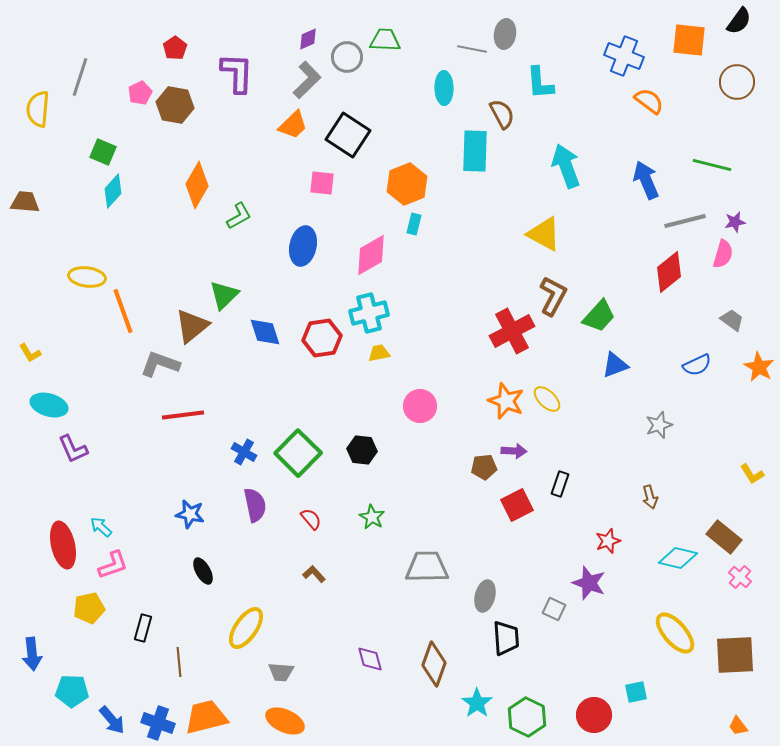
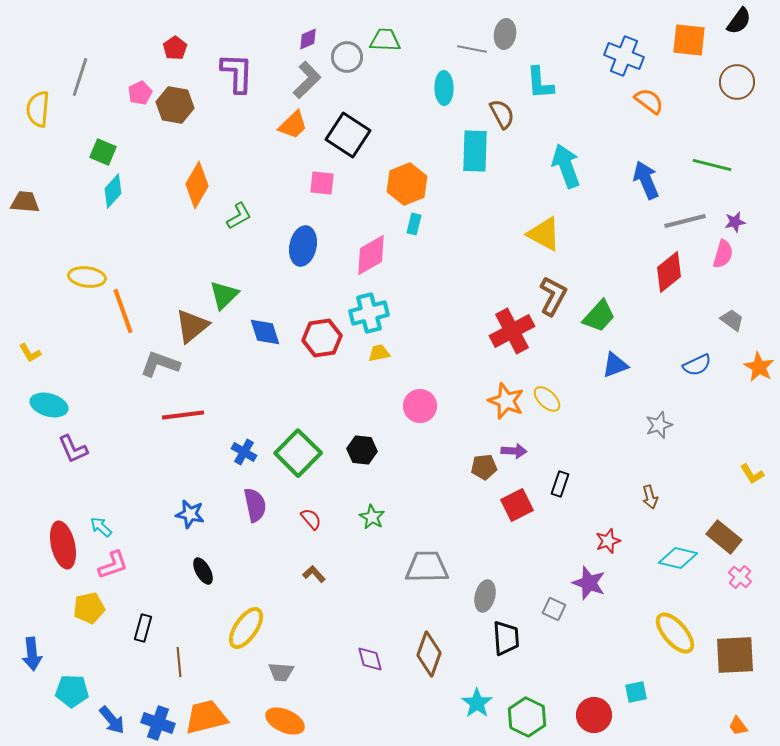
brown diamond at (434, 664): moved 5 px left, 10 px up
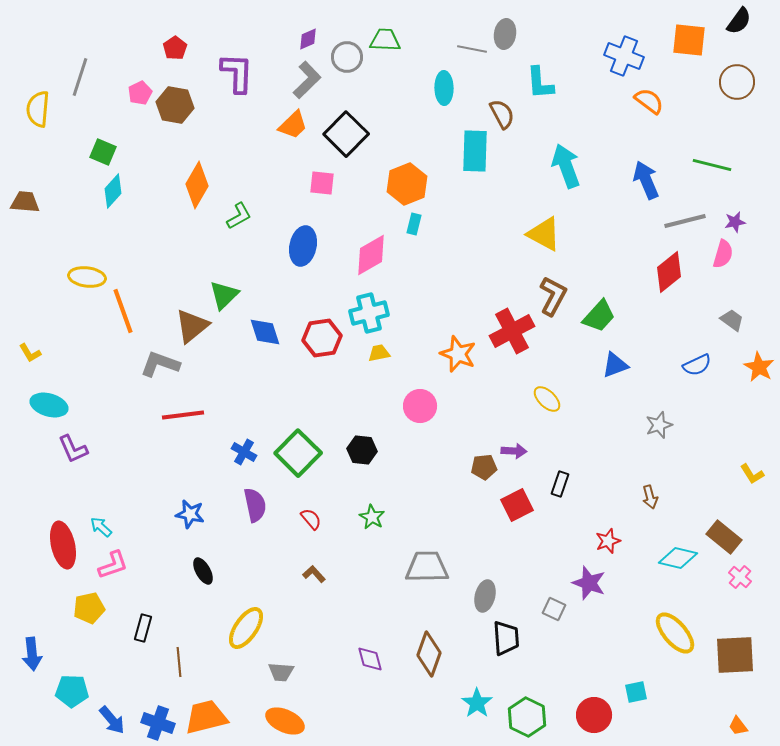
black square at (348, 135): moved 2 px left, 1 px up; rotated 12 degrees clockwise
orange star at (506, 401): moved 48 px left, 47 px up
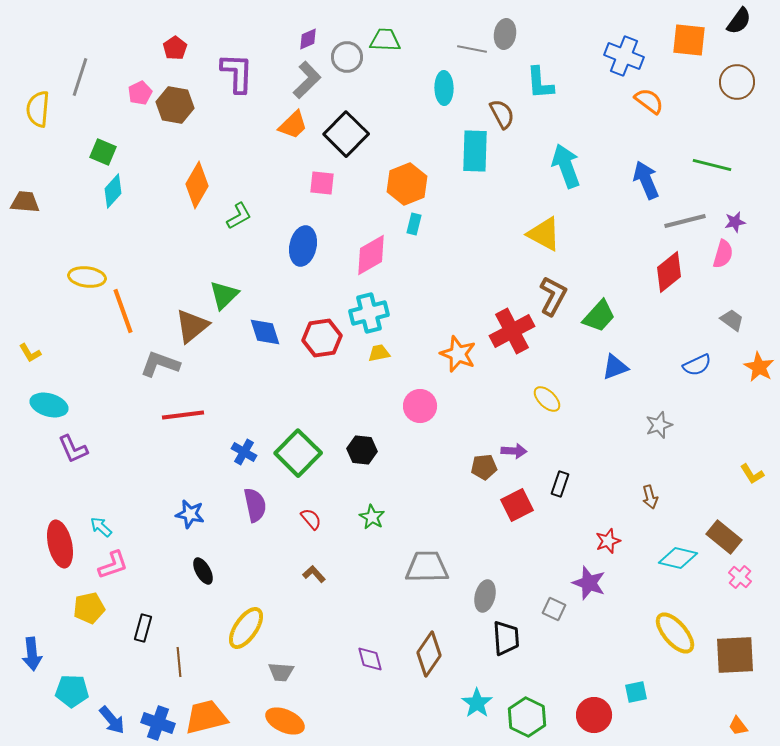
blue triangle at (615, 365): moved 2 px down
red ellipse at (63, 545): moved 3 px left, 1 px up
brown diamond at (429, 654): rotated 15 degrees clockwise
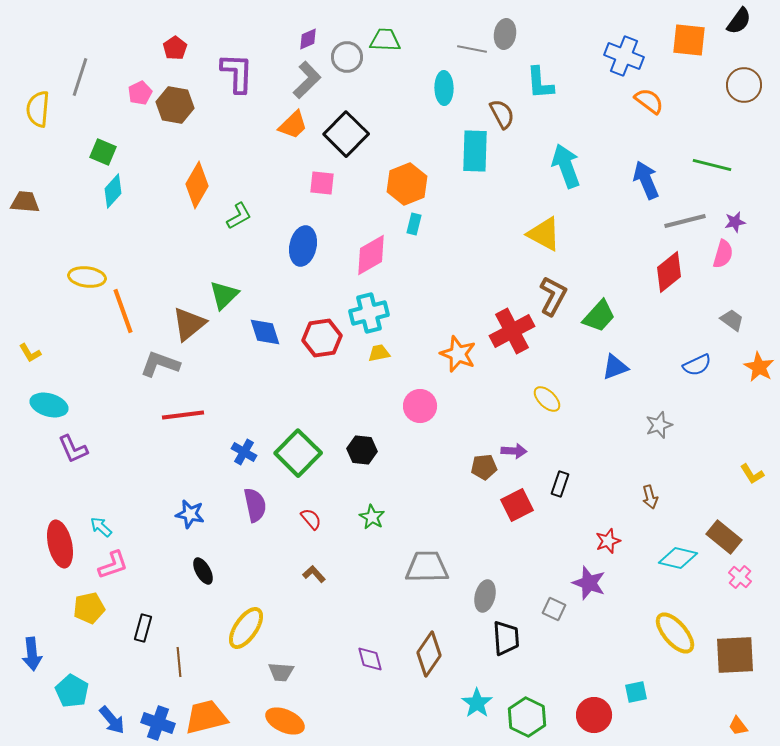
brown circle at (737, 82): moved 7 px right, 3 px down
brown triangle at (192, 326): moved 3 px left, 2 px up
cyan pentagon at (72, 691): rotated 28 degrees clockwise
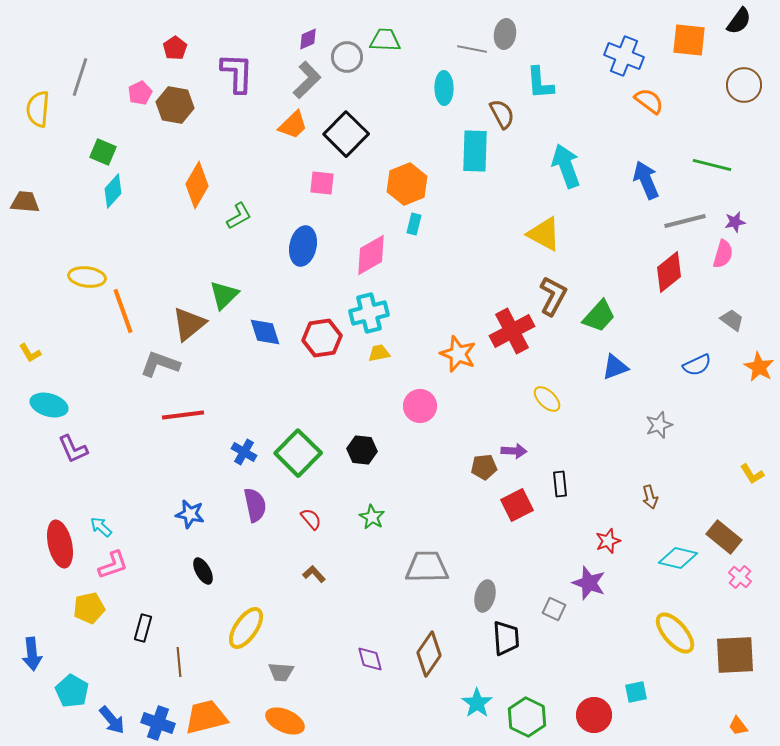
black rectangle at (560, 484): rotated 25 degrees counterclockwise
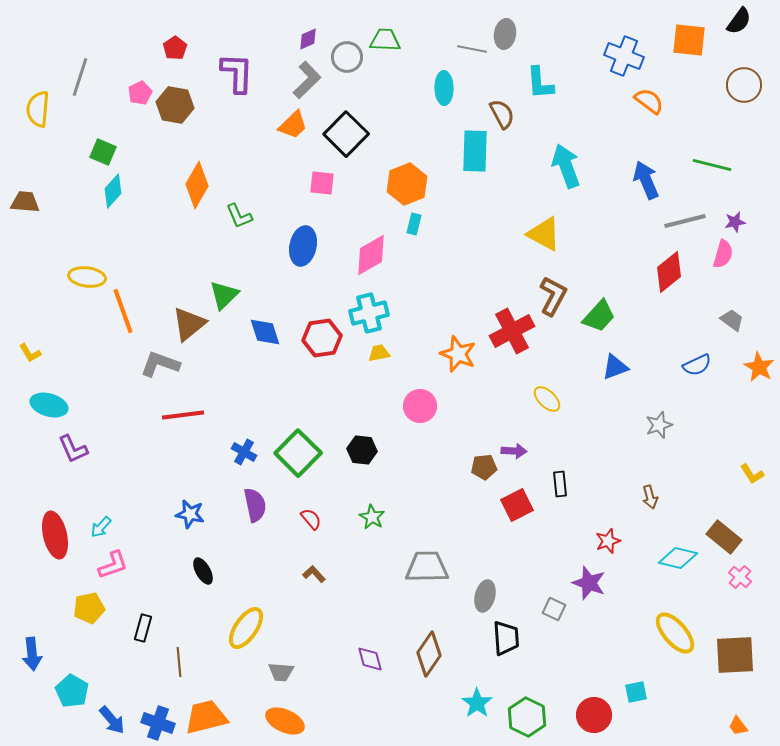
green L-shape at (239, 216): rotated 96 degrees clockwise
cyan arrow at (101, 527): rotated 90 degrees counterclockwise
red ellipse at (60, 544): moved 5 px left, 9 px up
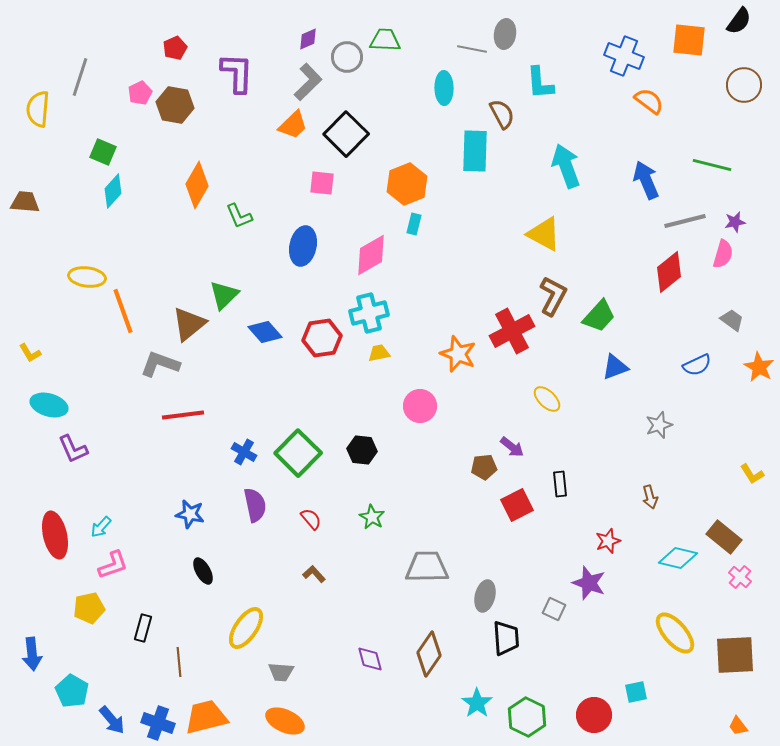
red pentagon at (175, 48): rotated 10 degrees clockwise
gray L-shape at (307, 80): moved 1 px right, 2 px down
blue diamond at (265, 332): rotated 24 degrees counterclockwise
purple arrow at (514, 451): moved 2 px left, 4 px up; rotated 35 degrees clockwise
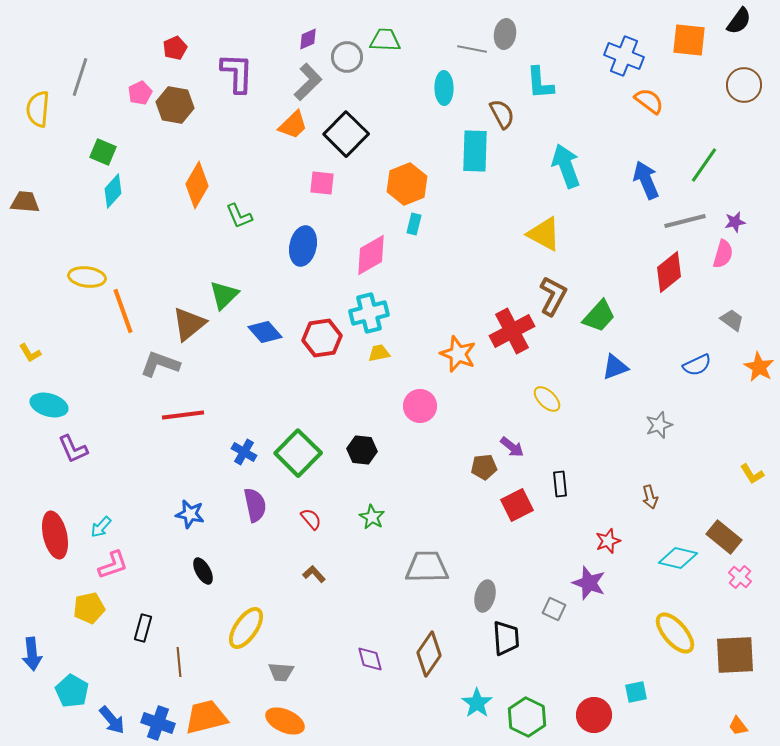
green line at (712, 165): moved 8 px left; rotated 69 degrees counterclockwise
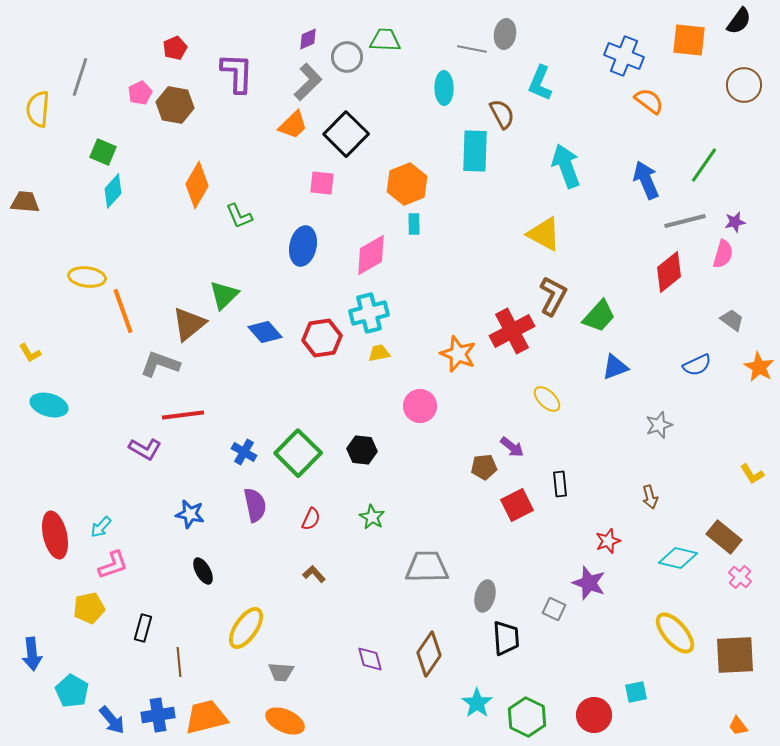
cyan L-shape at (540, 83): rotated 27 degrees clockwise
cyan rectangle at (414, 224): rotated 15 degrees counterclockwise
purple L-shape at (73, 449): moved 72 px right; rotated 36 degrees counterclockwise
red semicircle at (311, 519): rotated 65 degrees clockwise
blue cross at (158, 723): moved 8 px up; rotated 28 degrees counterclockwise
